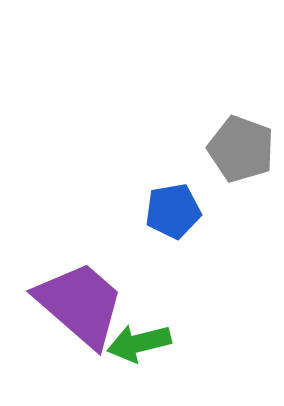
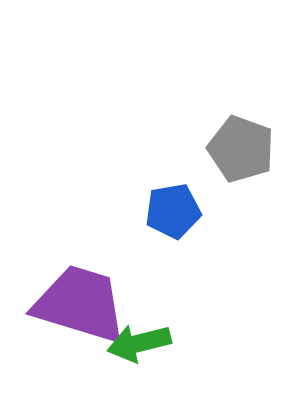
purple trapezoid: rotated 24 degrees counterclockwise
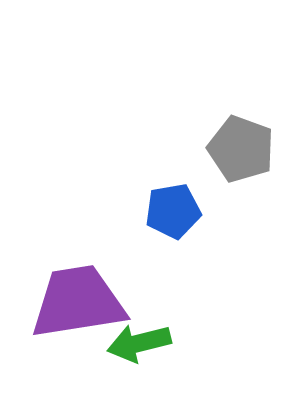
purple trapezoid: moved 2 px left, 2 px up; rotated 26 degrees counterclockwise
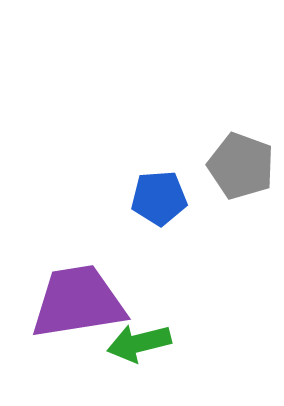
gray pentagon: moved 17 px down
blue pentagon: moved 14 px left, 13 px up; rotated 6 degrees clockwise
